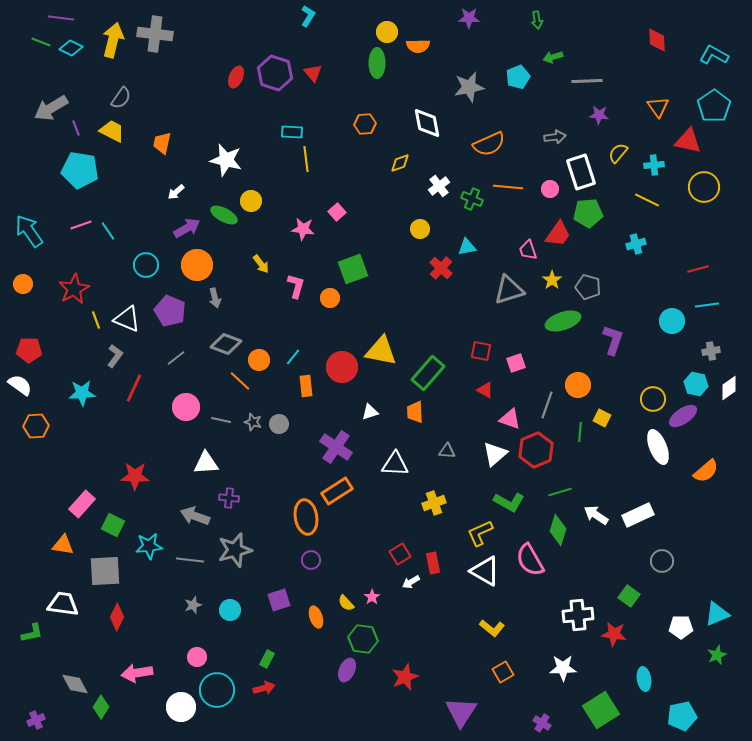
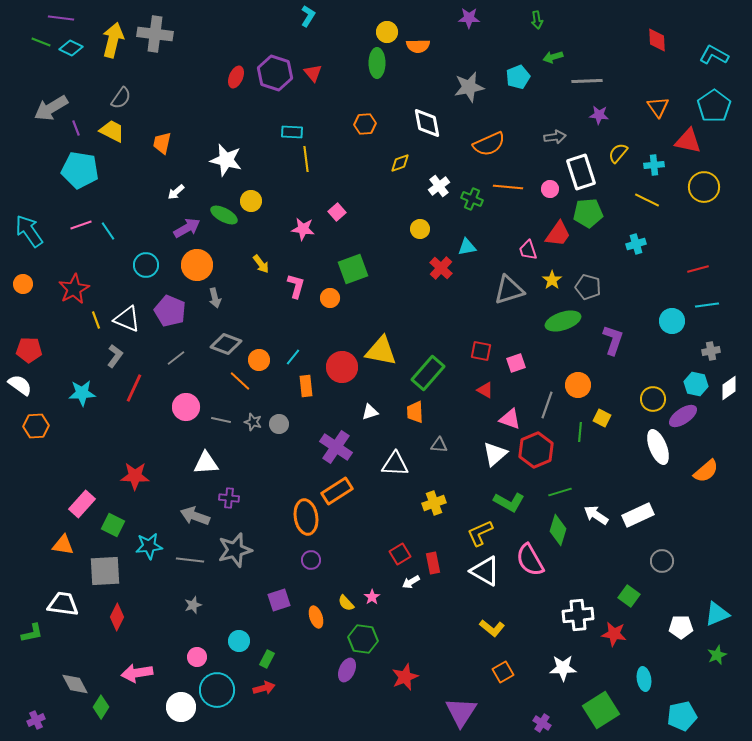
gray triangle at (447, 451): moved 8 px left, 6 px up
cyan circle at (230, 610): moved 9 px right, 31 px down
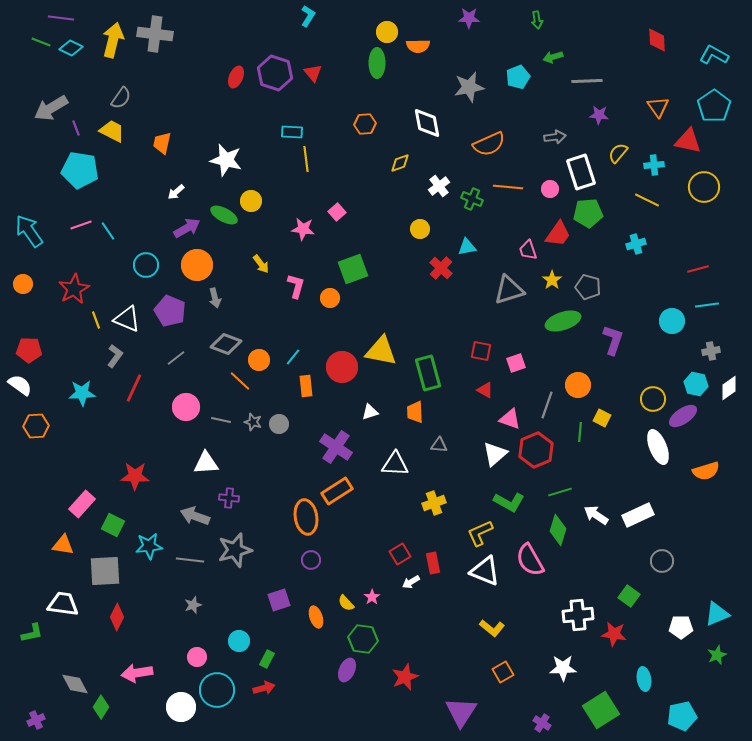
green rectangle at (428, 373): rotated 56 degrees counterclockwise
orange semicircle at (706, 471): rotated 24 degrees clockwise
white triangle at (485, 571): rotated 8 degrees counterclockwise
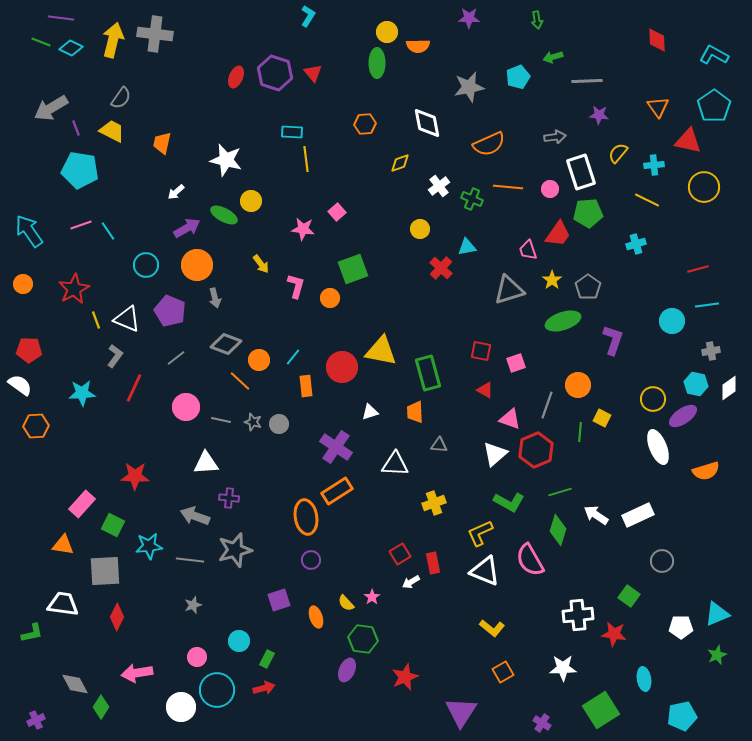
gray pentagon at (588, 287): rotated 20 degrees clockwise
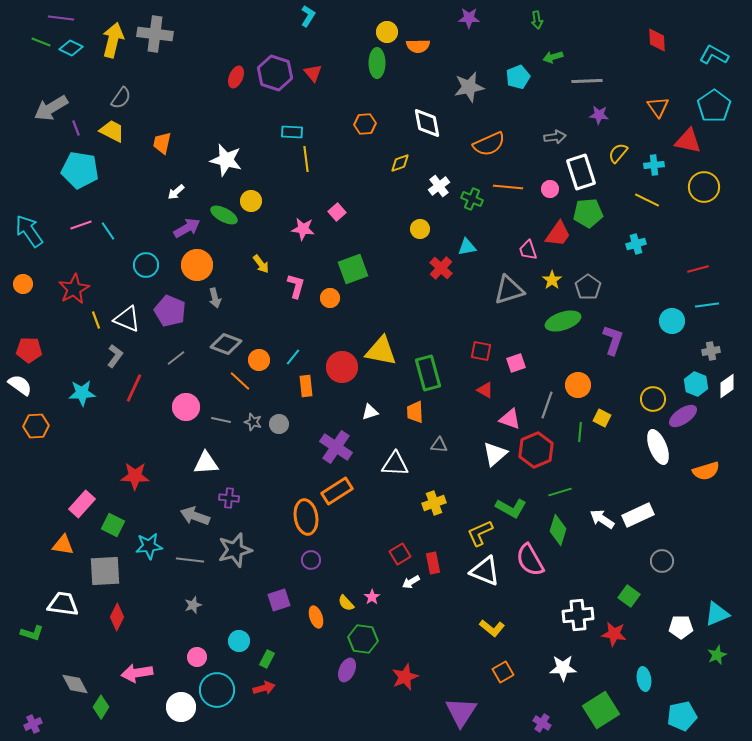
cyan hexagon at (696, 384): rotated 10 degrees clockwise
white diamond at (729, 388): moved 2 px left, 2 px up
green L-shape at (509, 502): moved 2 px right, 6 px down
white arrow at (596, 515): moved 6 px right, 4 px down
green L-shape at (32, 633): rotated 30 degrees clockwise
purple cross at (36, 720): moved 3 px left, 4 px down
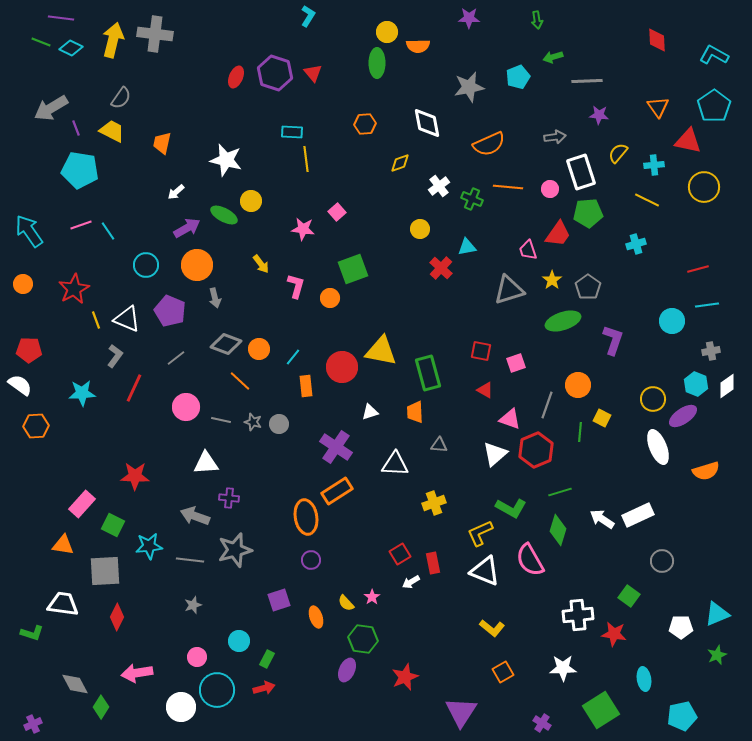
orange circle at (259, 360): moved 11 px up
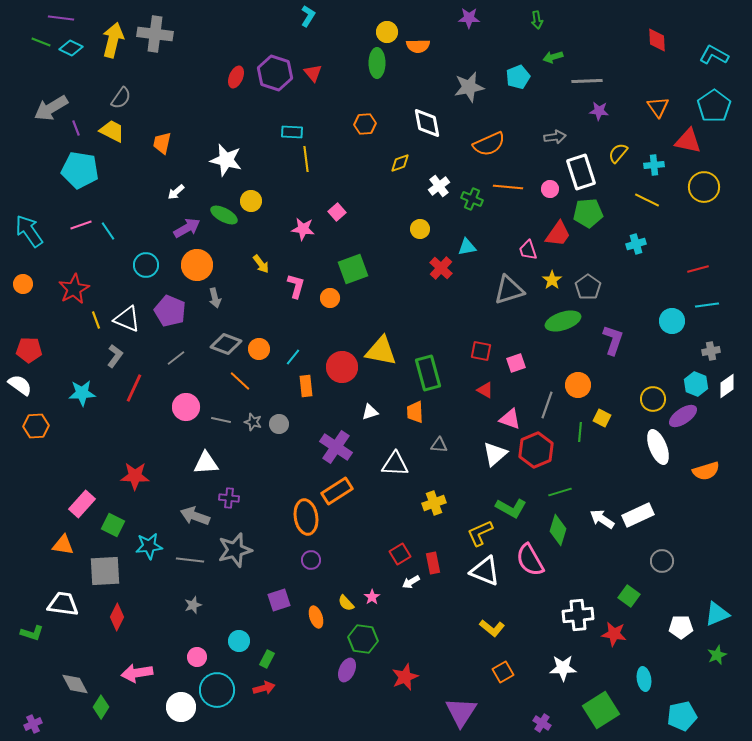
purple star at (599, 115): moved 4 px up
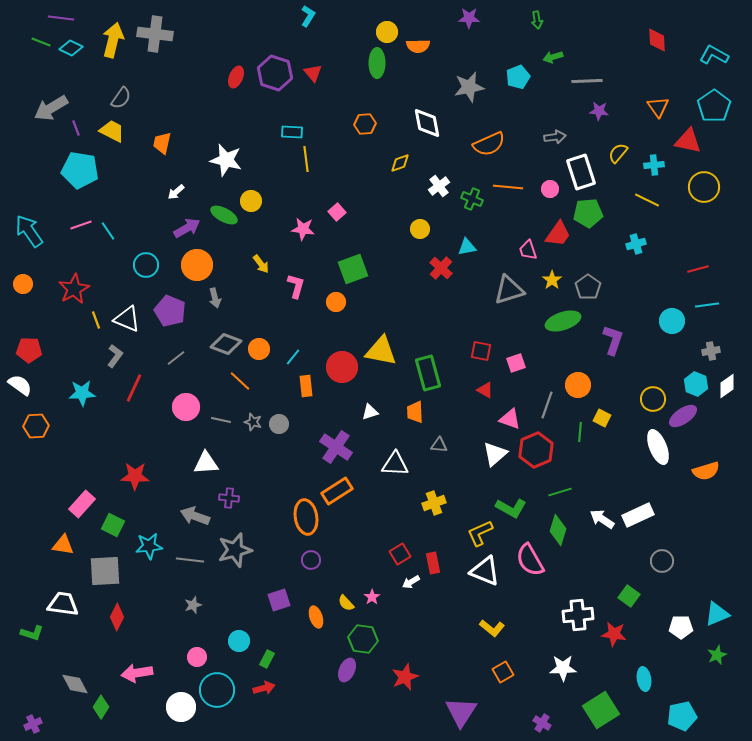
orange circle at (330, 298): moved 6 px right, 4 px down
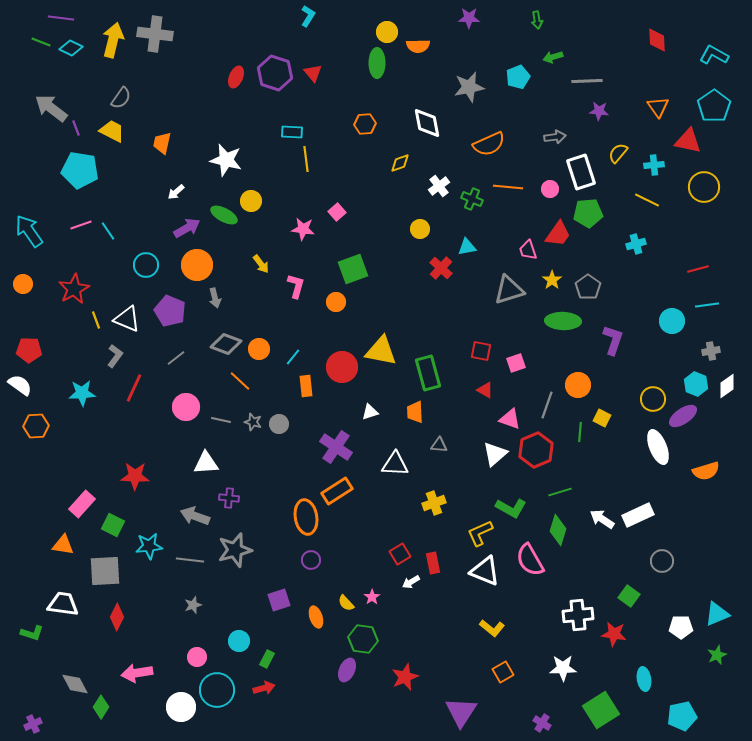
gray arrow at (51, 108): rotated 68 degrees clockwise
green ellipse at (563, 321): rotated 20 degrees clockwise
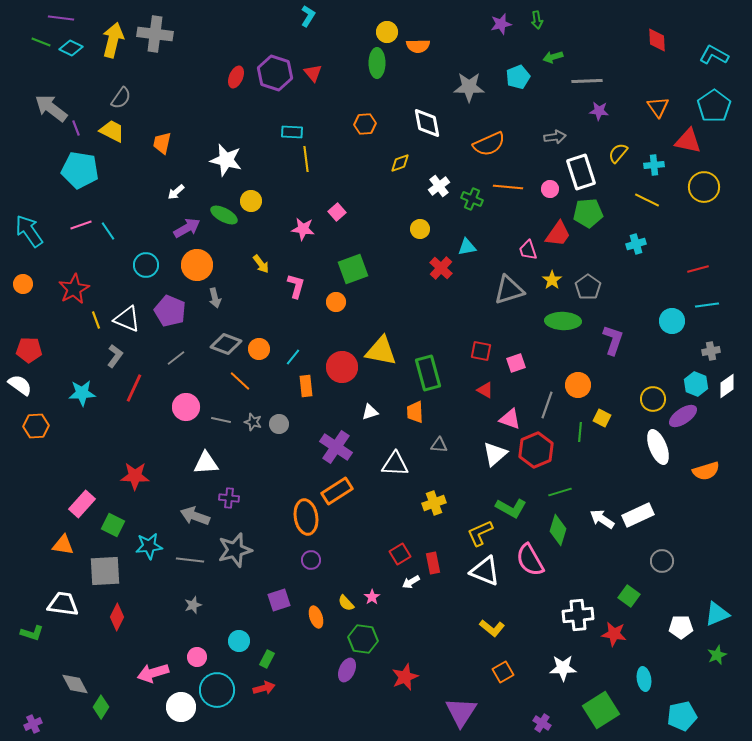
purple star at (469, 18): moved 32 px right, 6 px down; rotated 15 degrees counterclockwise
gray star at (469, 87): rotated 12 degrees clockwise
pink arrow at (137, 673): moved 16 px right; rotated 8 degrees counterclockwise
